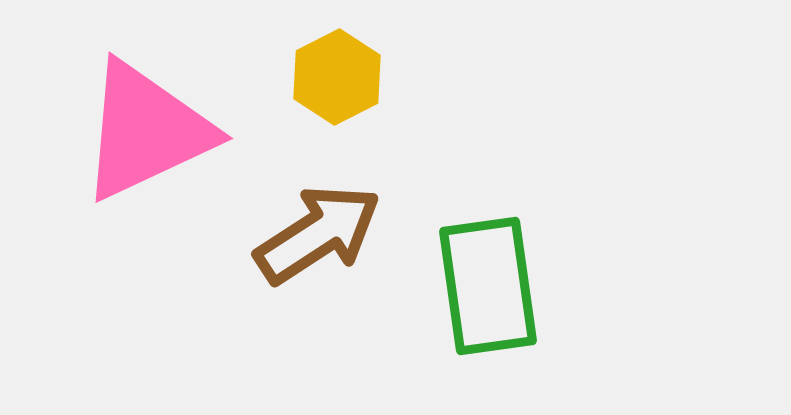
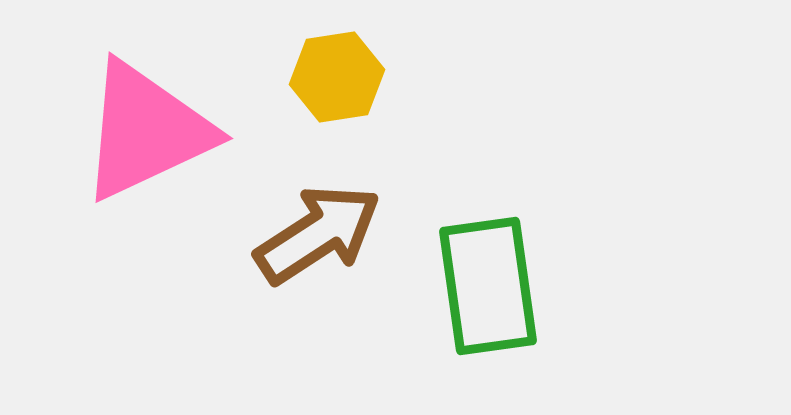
yellow hexagon: rotated 18 degrees clockwise
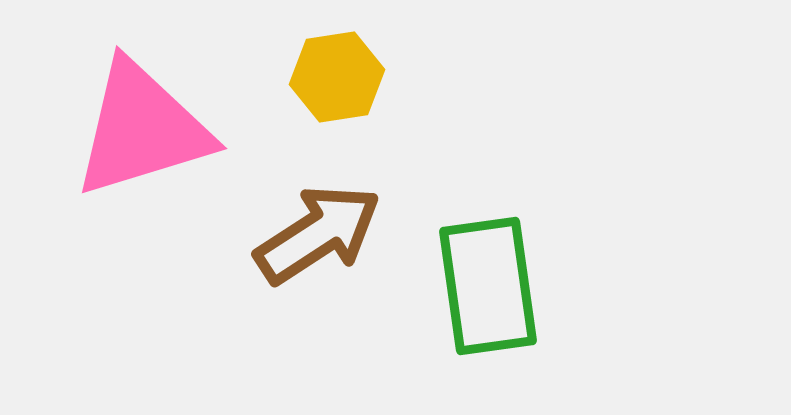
pink triangle: moved 4 px left, 2 px up; rotated 8 degrees clockwise
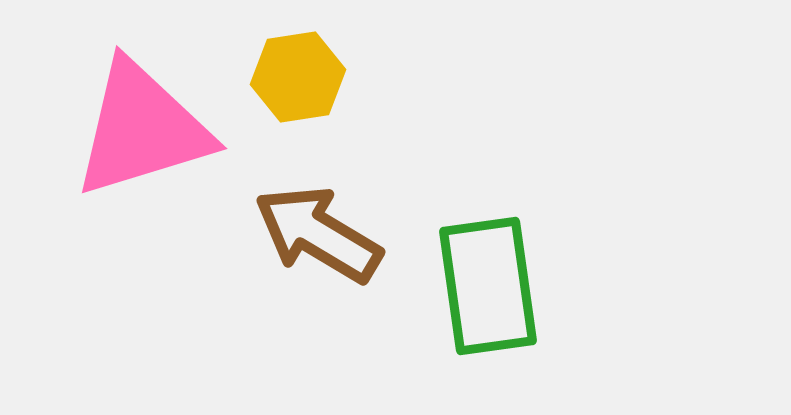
yellow hexagon: moved 39 px left
brown arrow: rotated 116 degrees counterclockwise
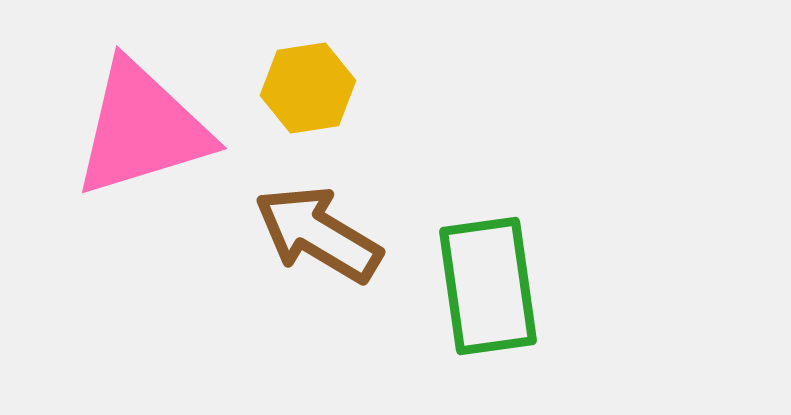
yellow hexagon: moved 10 px right, 11 px down
